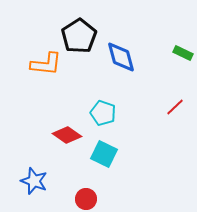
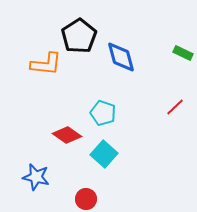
cyan square: rotated 16 degrees clockwise
blue star: moved 2 px right, 4 px up; rotated 8 degrees counterclockwise
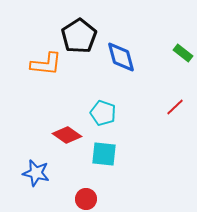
green rectangle: rotated 12 degrees clockwise
cyan square: rotated 36 degrees counterclockwise
blue star: moved 4 px up
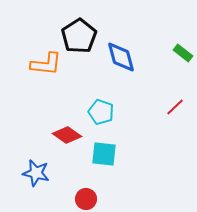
cyan pentagon: moved 2 px left, 1 px up
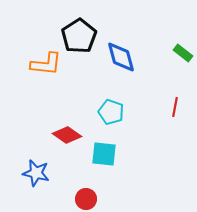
red line: rotated 36 degrees counterclockwise
cyan pentagon: moved 10 px right
